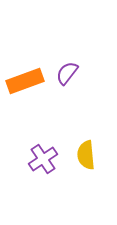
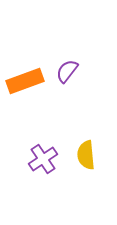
purple semicircle: moved 2 px up
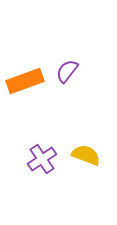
yellow semicircle: rotated 116 degrees clockwise
purple cross: moved 1 px left
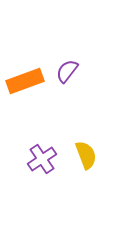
yellow semicircle: rotated 48 degrees clockwise
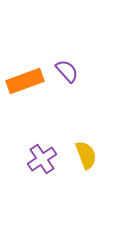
purple semicircle: rotated 100 degrees clockwise
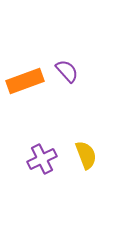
purple cross: rotated 8 degrees clockwise
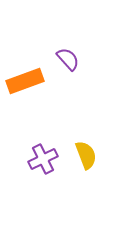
purple semicircle: moved 1 px right, 12 px up
purple cross: moved 1 px right
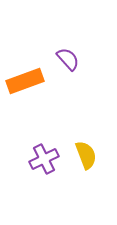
purple cross: moved 1 px right
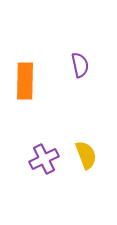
purple semicircle: moved 12 px right, 6 px down; rotated 30 degrees clockwise
orange rectangle: rotated 69 degrees counterclockwise
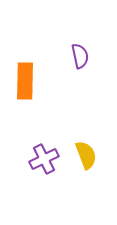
purple semicircle: moved 9 px up
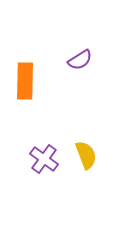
purple semicircle: moved 4 px down; rotated 70 degrees clockwise
purple cross: rotated 28 degrees counterclockwise
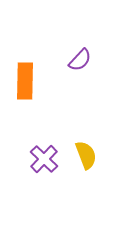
purple semicircle: rotated 15 degrees counterclockwise
purple cross: rotated 8 degrees clockwise
